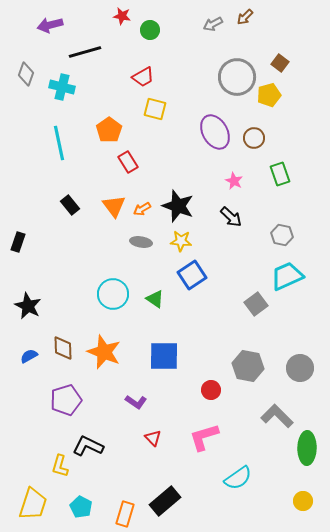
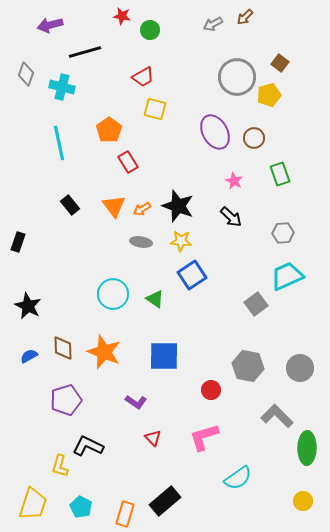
gray hexagon at (282, 235): moved 1 px right, 2 px up; rotated 15 degrees counterclockwise
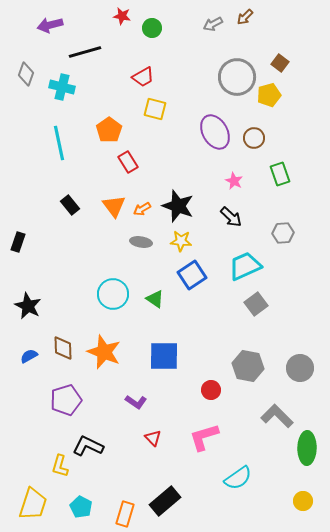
green circle at (150, 30): moved 2 px right, 2 px up
cyan trapezoid at (287, 276): moved 42 px left, 10 px up
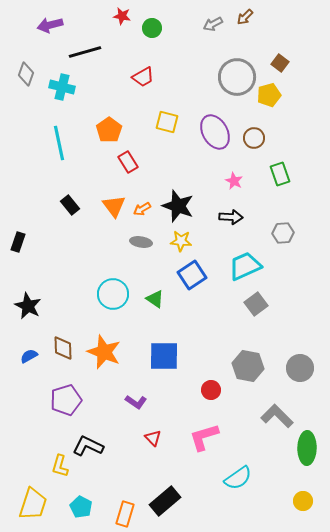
yellow square at (155, 109): moved 12 px right, 13 px down
black arrow at (231, 217): rotated 40 degrees counterclockwise
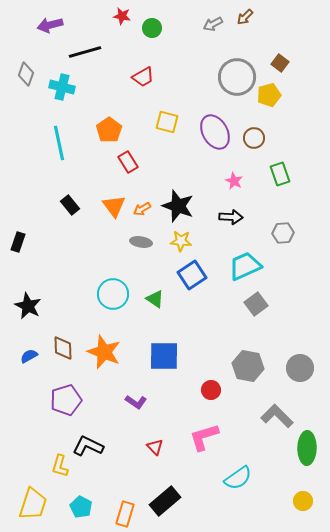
red triangle at (153, 438): moved 2 px right, 9 px down
